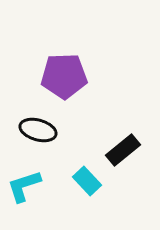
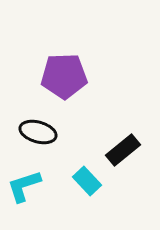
black ellipse: moved 2 px down
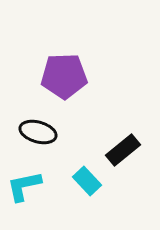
cyan L-shape: rotated 6 degrees clockwise
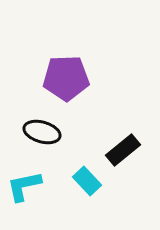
purple pentagon: moved 2 px right, 2 px down
black ellipse: moved 4 px right
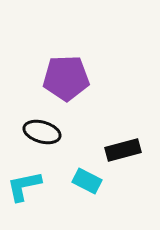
black rectangle: rotated 24 degrees clockwise
cyan rectangle: rotated 20 degrees counterclockwise
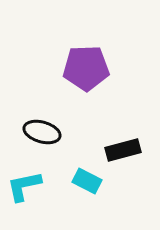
purple pentagon: moved 20 px right, 10 px up
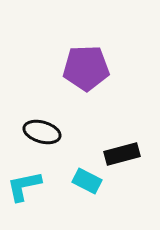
black rectangle: moved 1 px left, 4 px down
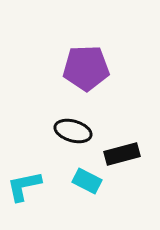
black ellipse: moved 31 px right, 1 px up
